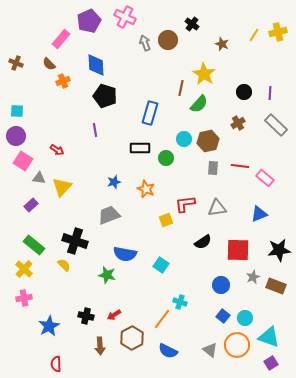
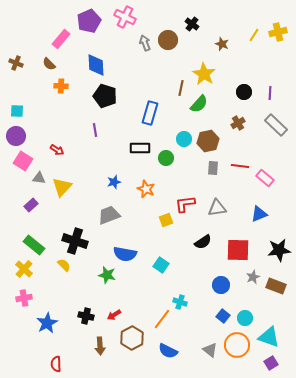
orange cross at (63, 81): moved 2 px left, 5 px down; rotated 24 degrees clockwise
blue star at (49, 326): moved 2 px left, 3 px up
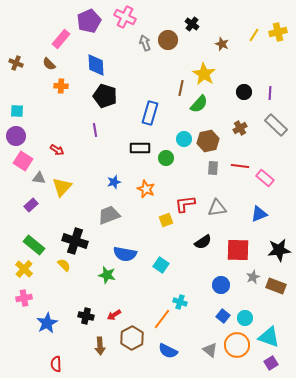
brown cross at (238, 123): moved 2 px right, 5 px down
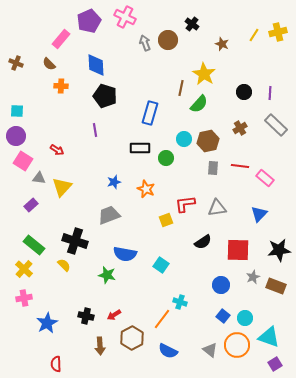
blue triangle at (259, 214): rotated 24 degrees counterclockwise
purple square at (271, 363): moved 4 px right, 1 px down
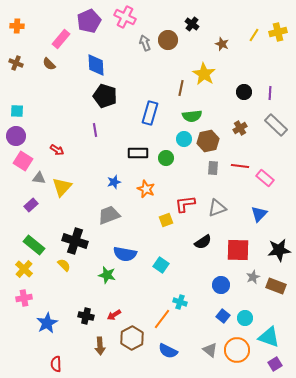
orange cross at (61, 86): moved 44 px left, 60 px up
green semicircle at (199, 104): moved 7 px left, 12 px down; rotated 42 degrees clockwise
black rectangle at (140, 148): moved 2 px left, 5 px down
gray triangle at (217, 208): rotated 12 degrees counterclockwise
orange circle at (237, 345): moved 5 px down
